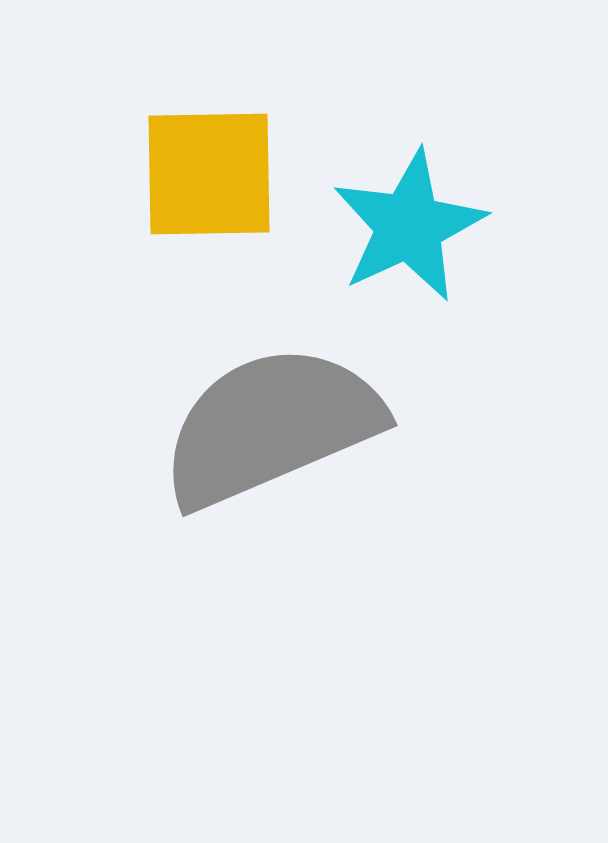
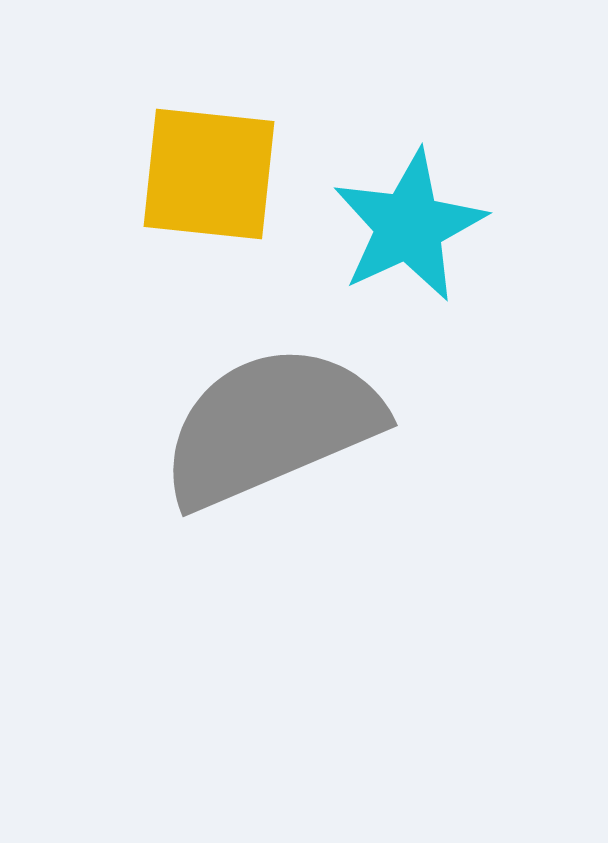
yellow square: rotated 7 degrees clockwise
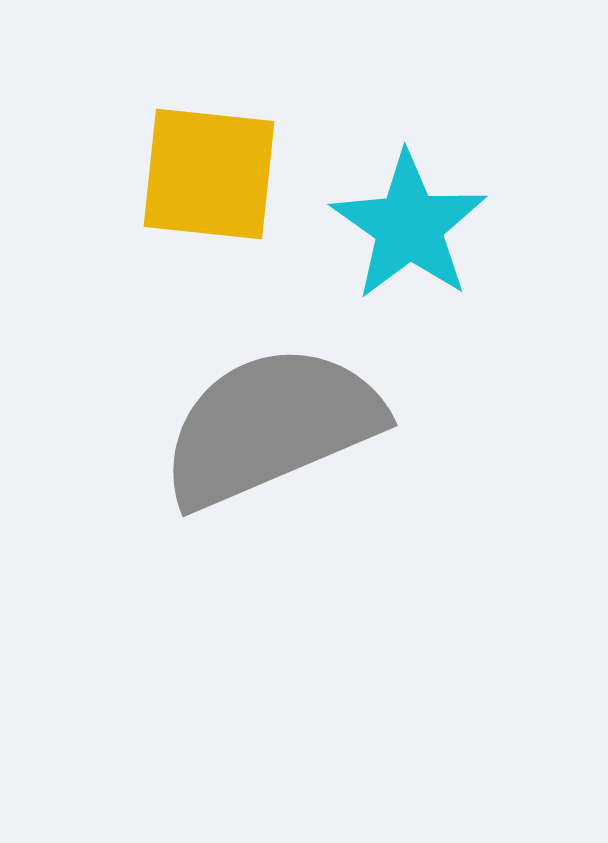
cyan star: rotated 12 degrees counterclockwise
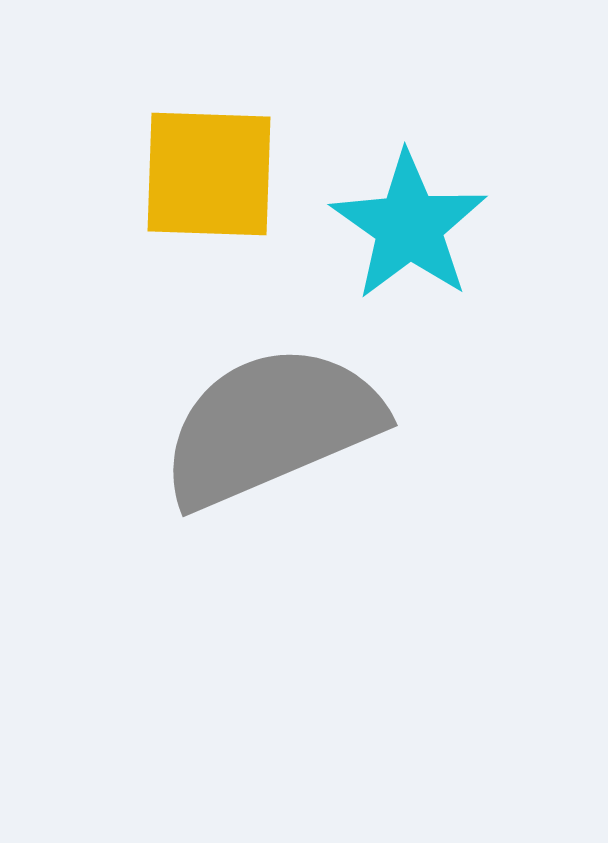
yellow square: rotated 4 degrees counterclockwise
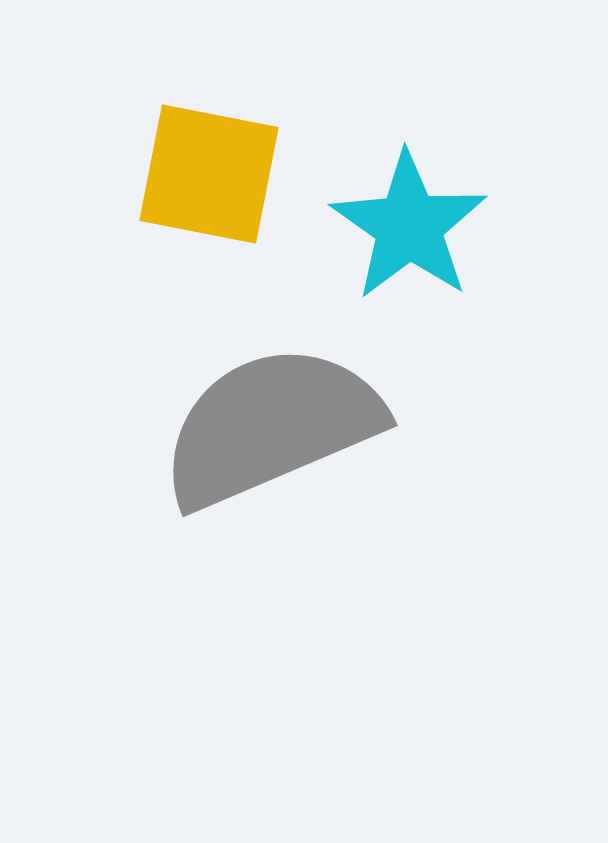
yellow square: rotated 9 degrees clockwise
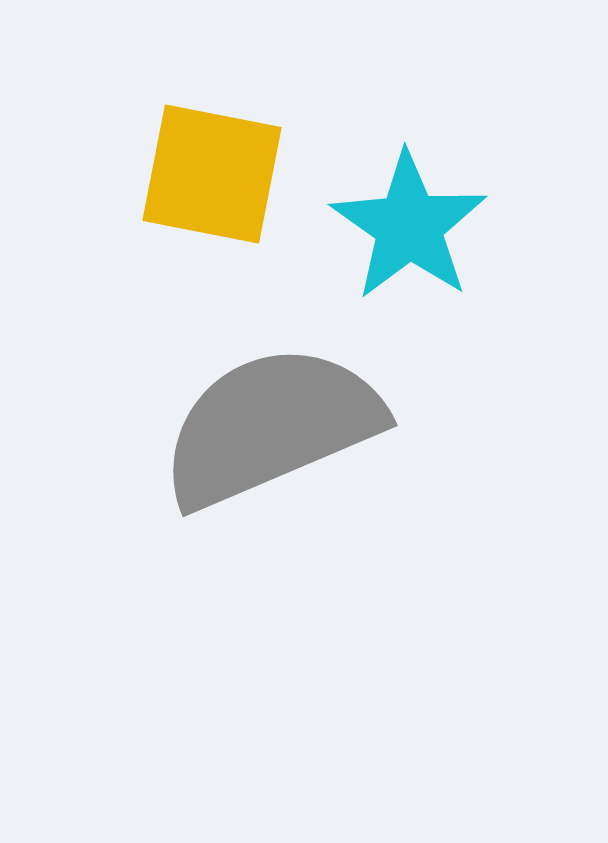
yellow square: moved 3 px right
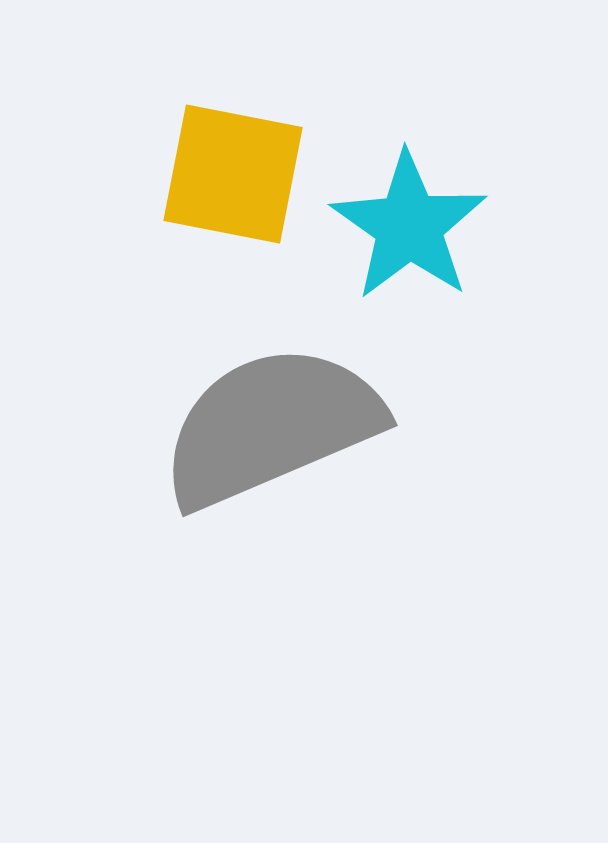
yellow square: moved 21 px right
